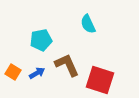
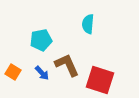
cyan semicircle: rotated 30 degrees clockwise
blue arrow: moved 5 px right; rotated 77 degrees clockwise
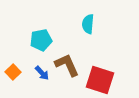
orange square: rotated 14 degrees clockwise
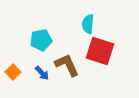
red square: moved 29 px up
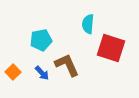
red square: moved 11 px right, 3 px up
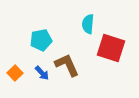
orange square: moved 2 px right, 1 px down
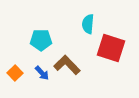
cyan pentagon: rotated 10 degrees clockwise
brown L-shape: rotated 20 degrees counterclockwise
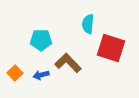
brown L-shape: moved 1 px right, 2 px up
blue arrow: moved 1 px left, 2 px down; rotated 119 degrees clockwise
